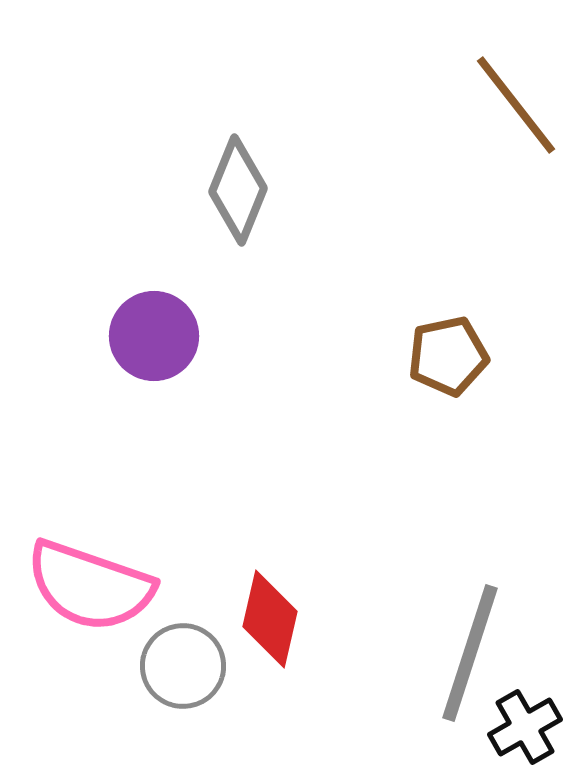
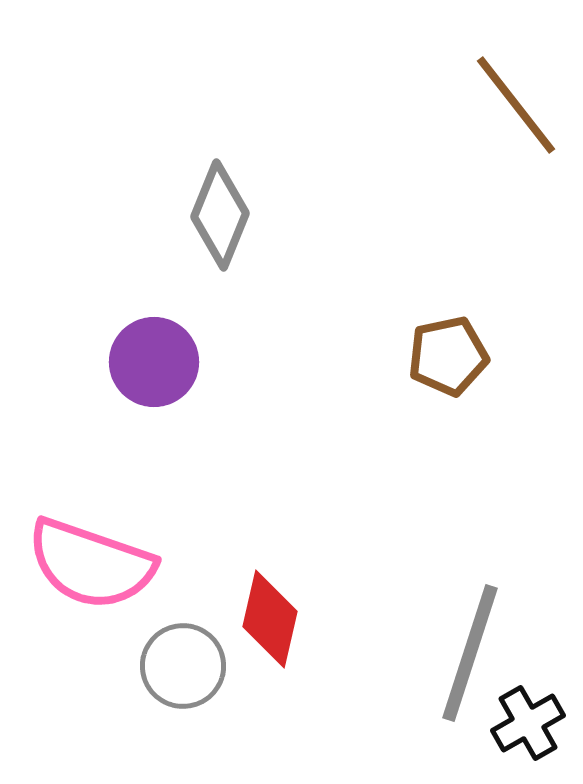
gray diamond: moved 18 px left, 25 px down
purple circle: moved 26 px down
pink semicircle: moved 1 px right, 22 px up
black cross: moved 3 px right, 4 px up
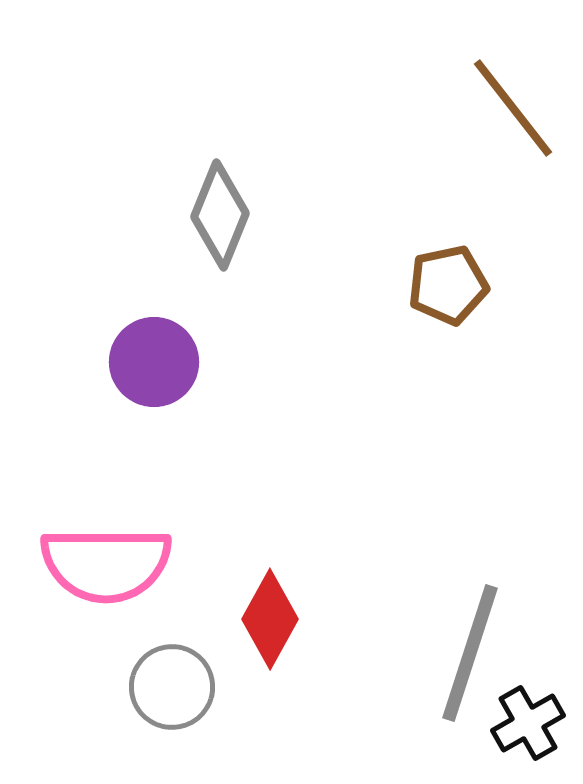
brown line: moved 3 px left, 3 px down
brown pentagon: moved 71 px up
pink semicircle: moved 15 px right; rotated 19 degrees counterclockwise
red diamond: rotated 16 degrees clockwise
gray circle: moved 11 px left, 21 px down
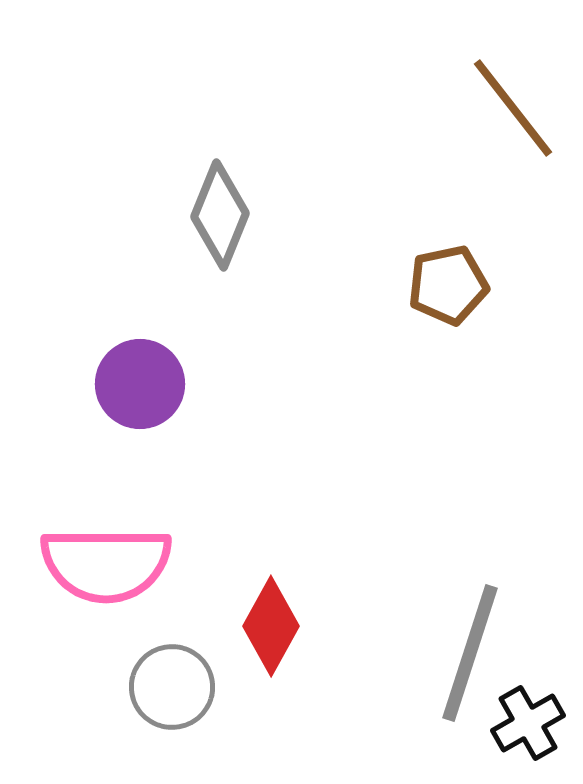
purple circle: moved 14 px left, 22 px down
red diamond: moved 1 px right, 7 px down
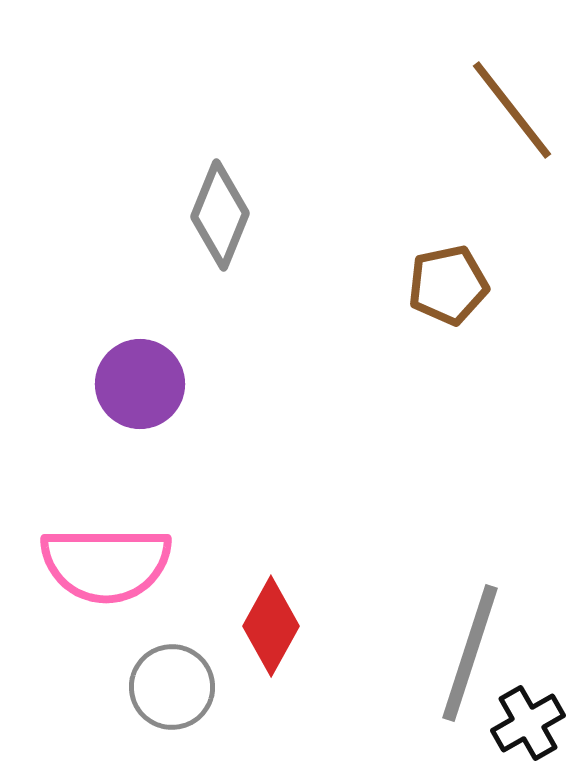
brown line: moved 1 px left, 2 px down
